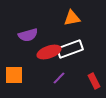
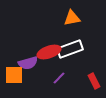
purple semicircle: moved 28 px down
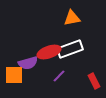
purple line: moved 2 px up
